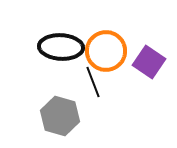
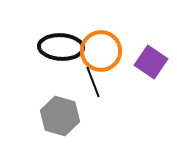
orange circle: moved 5 px left
purple square: moved 2 px right
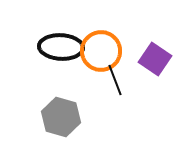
purple square: moved 4 px right, 3 px up
black line: moved 22 px right, 2 px up
gray hexagon: moved 1 px right, 1 px down
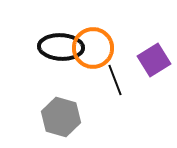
orange circle: moved 8 px left, 3 px up
purple square: moved 1 px left, 1 px down; rotated 24 degrees clockwise
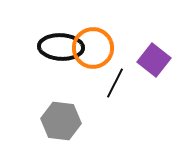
purple square: rotated 20 degrees counterclockwise
black line: moved 3 px down; rotated 48 degrees clockwise
gray hexagon: moved 4 px down; rotated 9 degrees counterclockwise
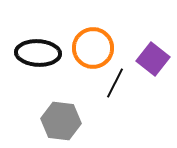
black ellipse: moved 23 px left, 6 px down
purple square: moved 1 px left, 1 px up
